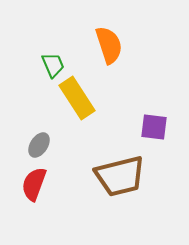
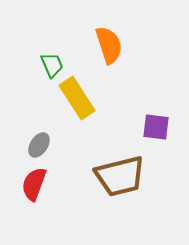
green trapezoid: moved 1 px left
purple square: moved 2 px right
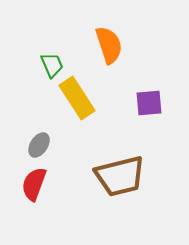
purple square: moved 7 px left, 24 px up; rotated 12 degrees counterclockwise
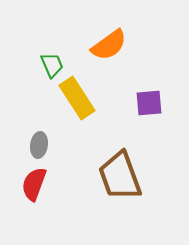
orange semicircle: rotated 72 degrees clockwise
gray ellipse: rotated 25 degrees counterclockwise
brown trapezoid: rotated 84 degrees clockwise
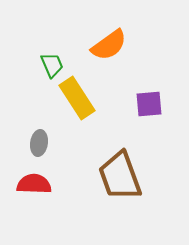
purple square: moved 1 px down
gray ellipse: moved 2 px up
red semicircle: rotated 72 degrees clockwise
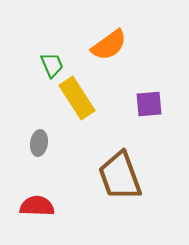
red semicircle: moved 3 px right, 22 px down
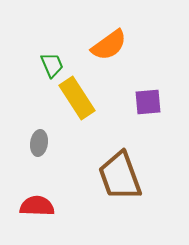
purple square: moved 1 px left, 2 px up
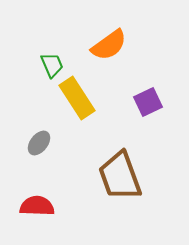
purple square: rotated 20 degrees counterclockwise
gray ellipse: rotated 30 degrees clockwise
